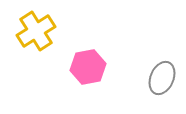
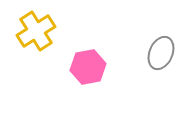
gray ellipse: moved 1 px left, 25 px up
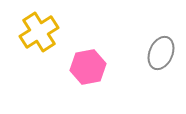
yellow cross: moved 3 px right, 1 px down
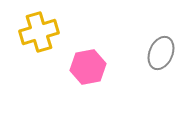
yellow cross: rotated 15 degrees clockwise
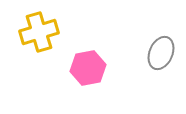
pink hexagon: moved 1 px down
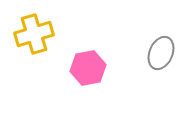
yellow cross: moved 5 px left, 2 px down
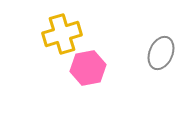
yellow cross: moved 28 px right
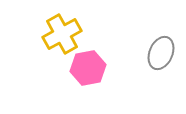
yellow cross: rotated 12 degrees counterclockwise
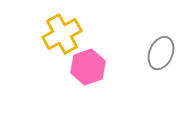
pink hexagon: moved 1 px up; rotated 8 degrees counterclockwise
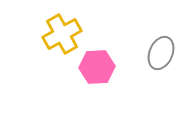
pink hexagon: moved 9 px right; rotated 16 degrees clockwise
